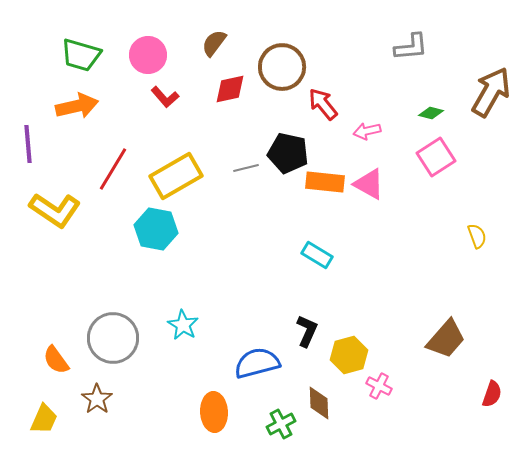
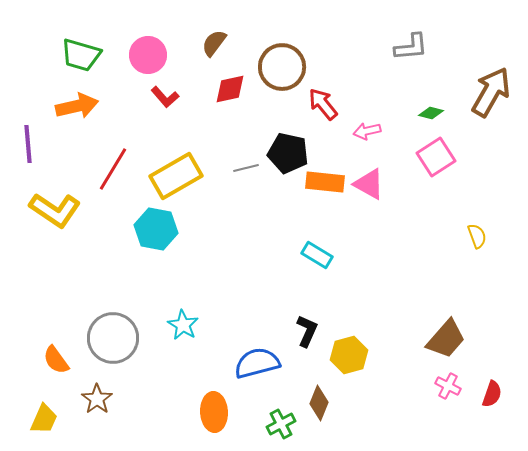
pink cross: moved 69 px right
brown diamond: rotated 24 degrees clockwise
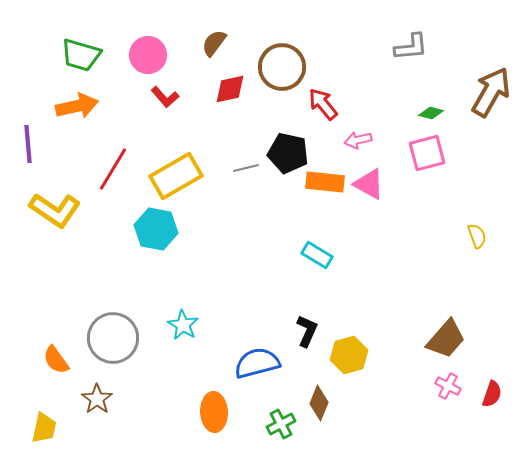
pink arrow: moved 9 px left, 9 px down
pink square: moved 9 px left, 4 px up; rotated 18 degrees clockwise
yellow trapezoid: moved 9 px down; rotated 12 degrees counterclockwise
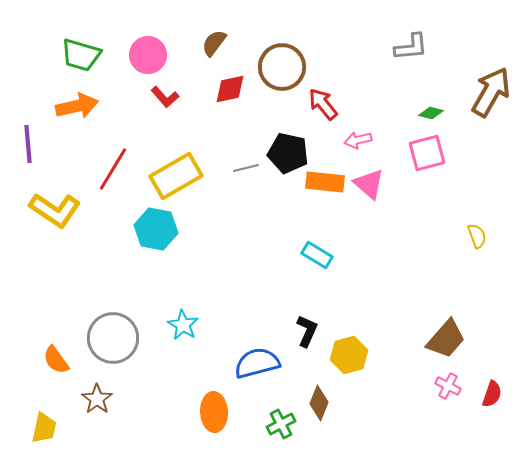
pink triangle: rotated 12 degrees clockwise
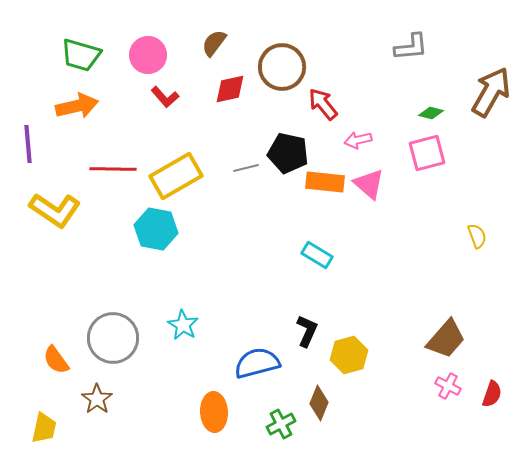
red line: rotated 60 degrees clockwise
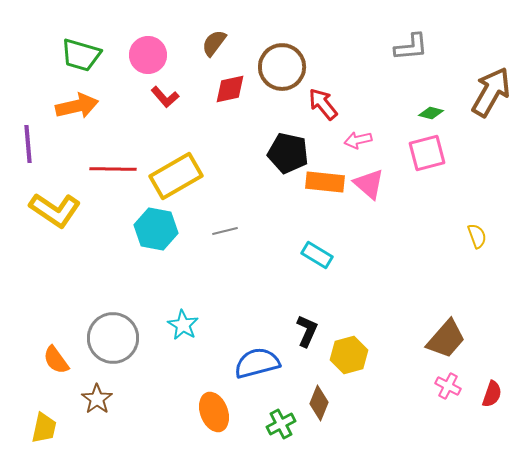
gray line: moved 21 px left, 63 px down
orange ellipse: rotated 18 degrees counterclockwise
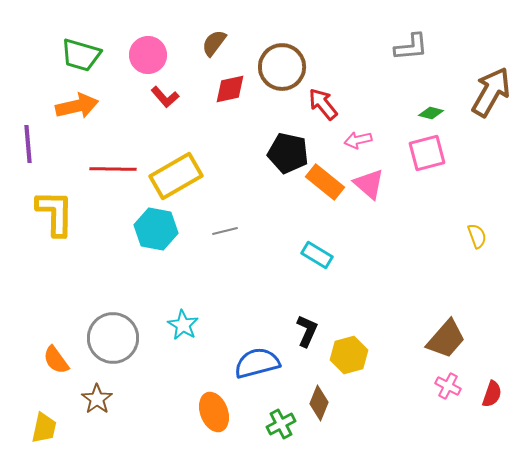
orange rectangle: rotated 33 degrees clockwise
yellow L-shape: moved 3 px down; rotated 123 degrees counterclockwise
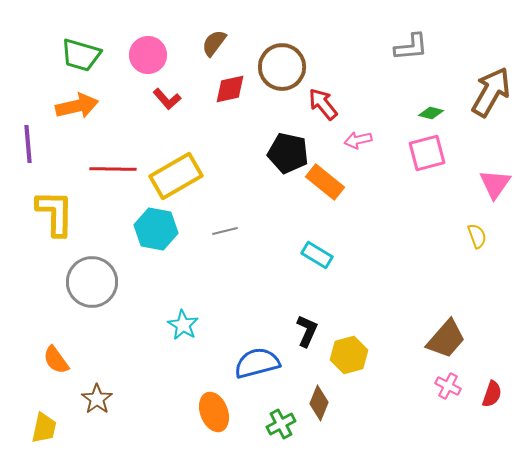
red L-shape: moved 2 px right, 2 px down
pink triangle: moved 126 px right; rotated 24 degrees clockwise
gray circle: moved 21 px left, 56 px up
